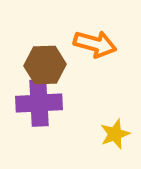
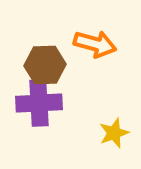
yellow star: moved 1 px left, 1 px up
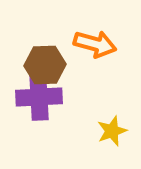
purple cross: moved 6 px up
yellow star: moved 2 px left, 2 px up
